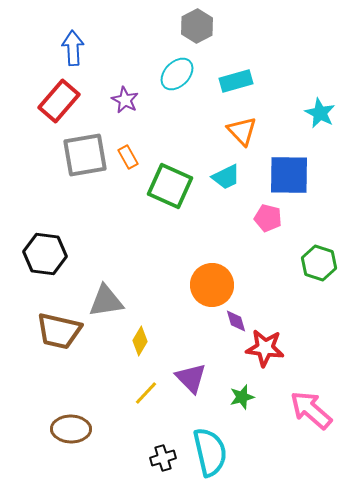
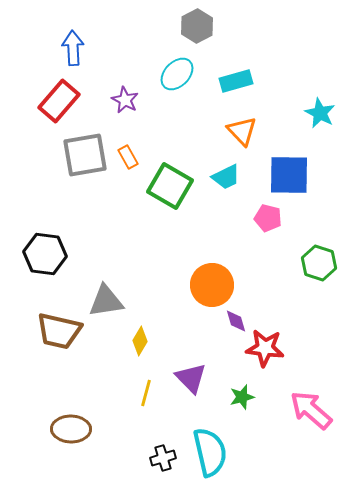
green square: rotated 6 degrees clockwise
yellow line: rotated 28 degrees counterclockwise
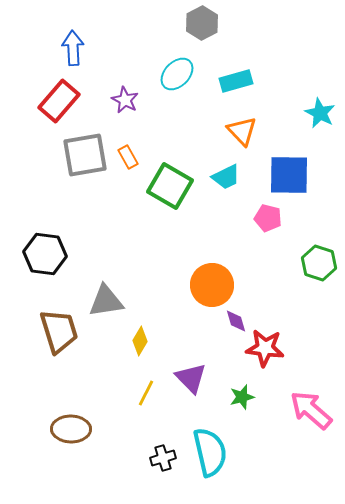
gray hexagon: moved 5 px right, 3 px up
brown trapezoid: rotated 120 degrees counterclockwise
yellow line: rotated 12 degrees clockwise
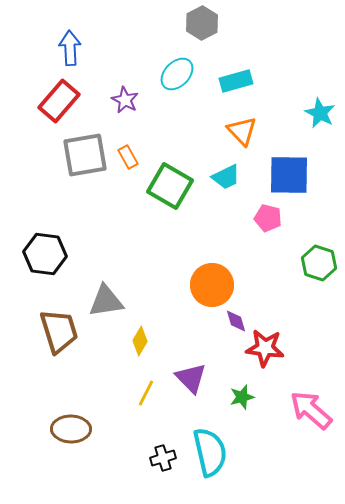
blue arrow: moved 3 px left
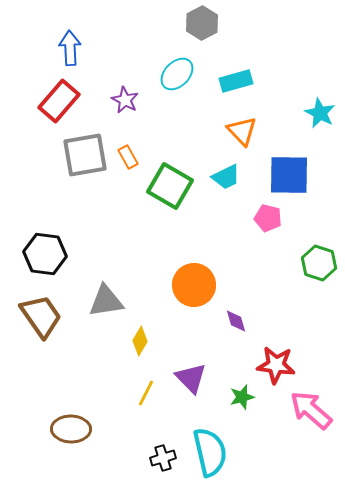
orange circle: moved 18 px left
brown trapezoid: moved 18 px left, 15 px up; rotated 18 degrees counterclockwise
red star: moved 11 px right, 17 px down
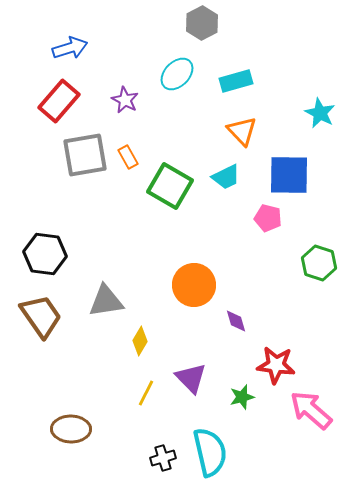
blue arrow: rotated 76 degrees clockwise
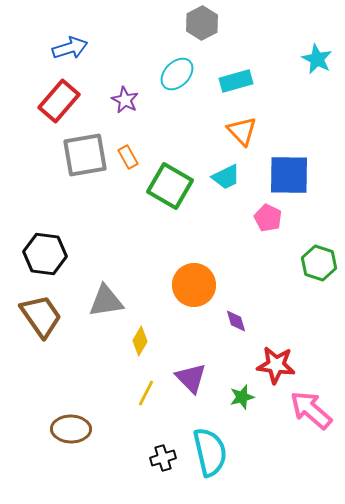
cyan star: moved 3 px left, 54 px up
pink pentagon: rotated 12 degrees clockwise
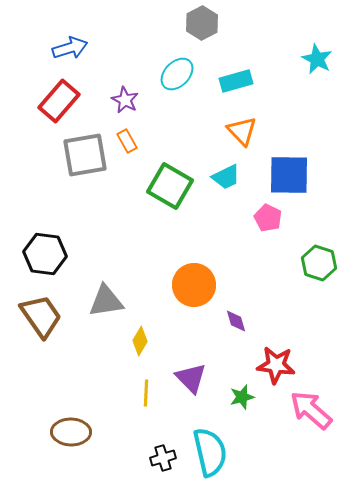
orange rectangle: moved 1 px left, 16 px up
yellow line: rotated 24 degrees counterclockwise
brown ellipse: moved 3 px down
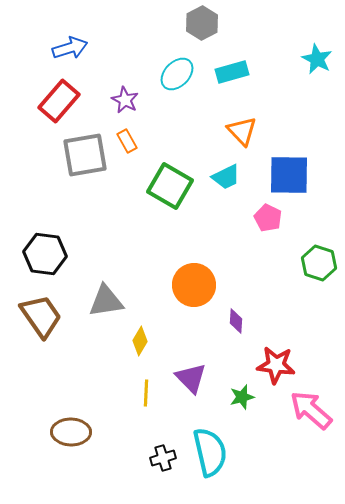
cyan rectangle: moved 4 px left, 9 px up
purple diamond: rotated 20 degrees clockwise
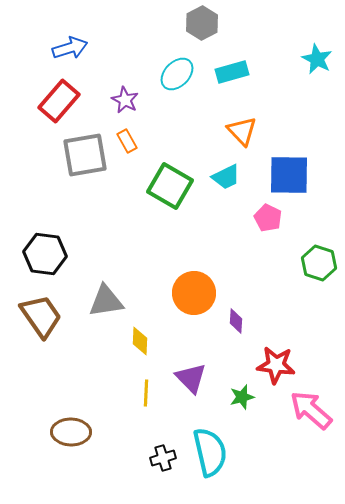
orange circle: moved 8 px down
yellow diamond: rotated 28 degrees counterclockwise
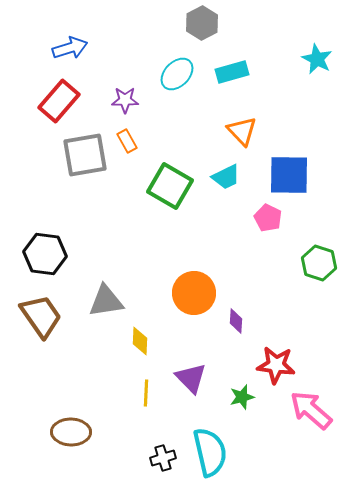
purple star: rotated 28 degrees counterclockwise
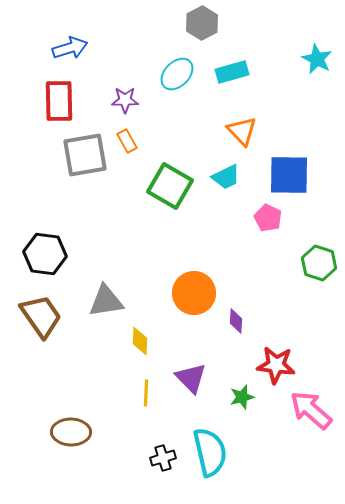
red rectangle: rotated 42 degrees counterclockwise
